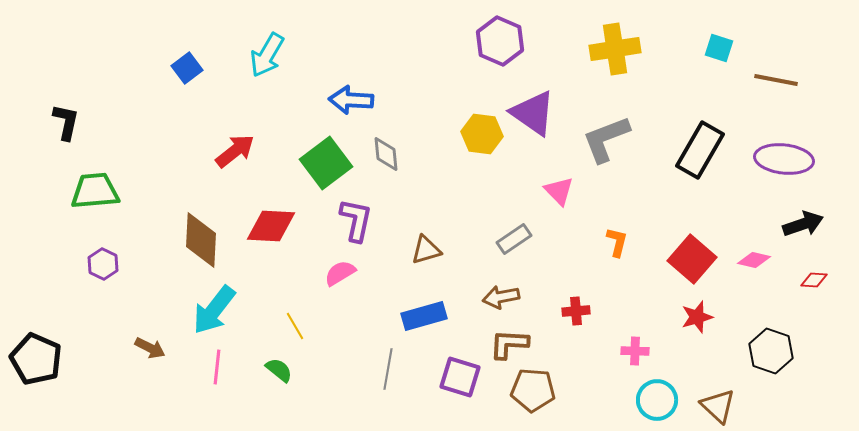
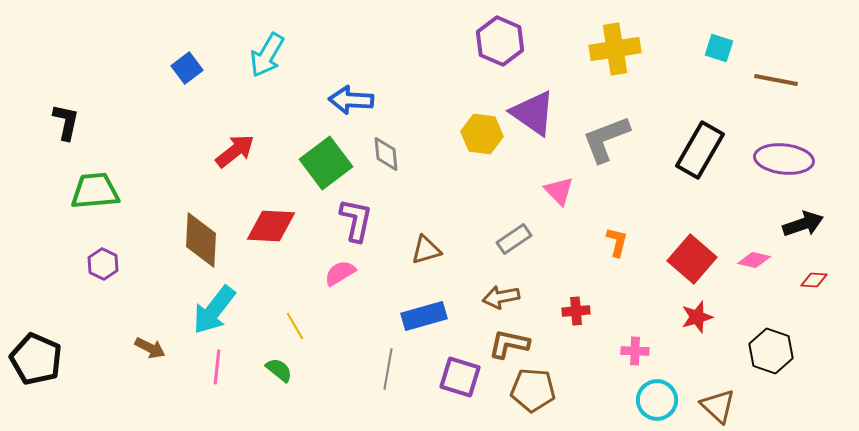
brown L-shape at (509, 344): rotated 9 degrees clockwise
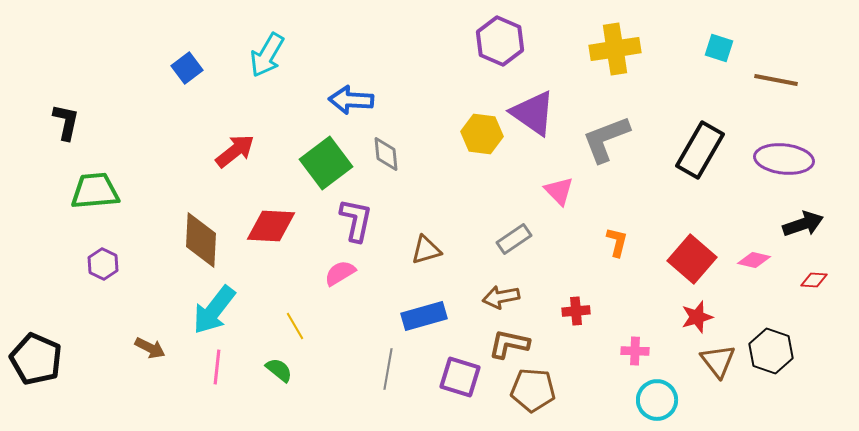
brown triangle at (718, 406): moved 45 px up; rotated 9 degrees clockwise
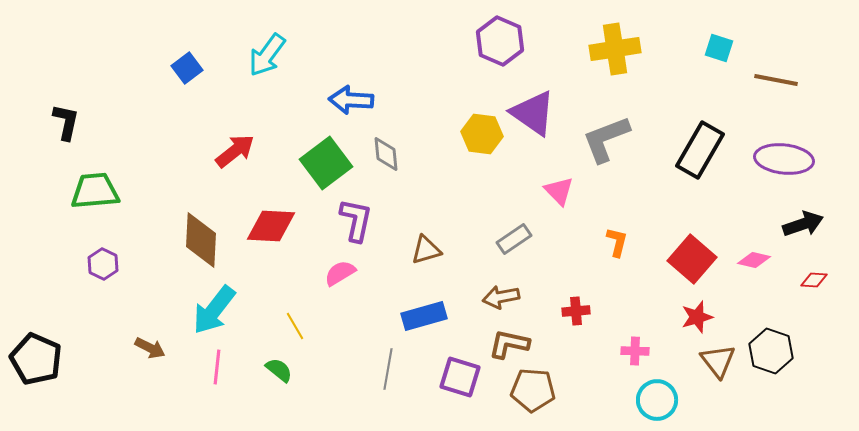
cyan arrow at (267, 55): rotated 6 degrees clockwise
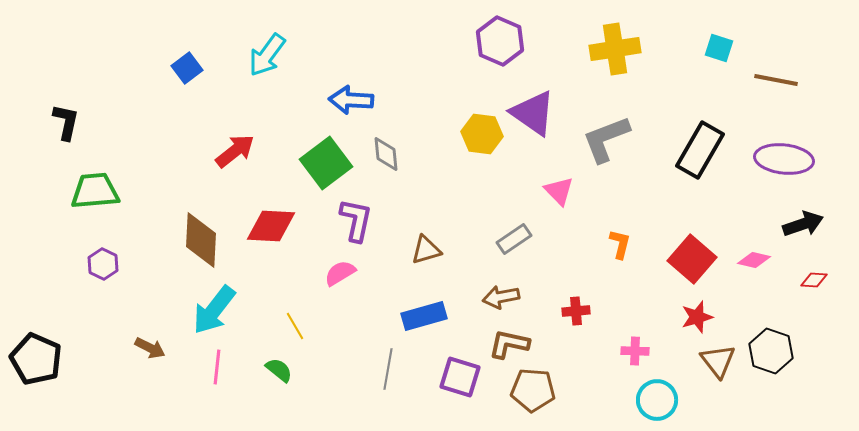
orange L-shape at (617, 242): moved 3 px right, 2 px down
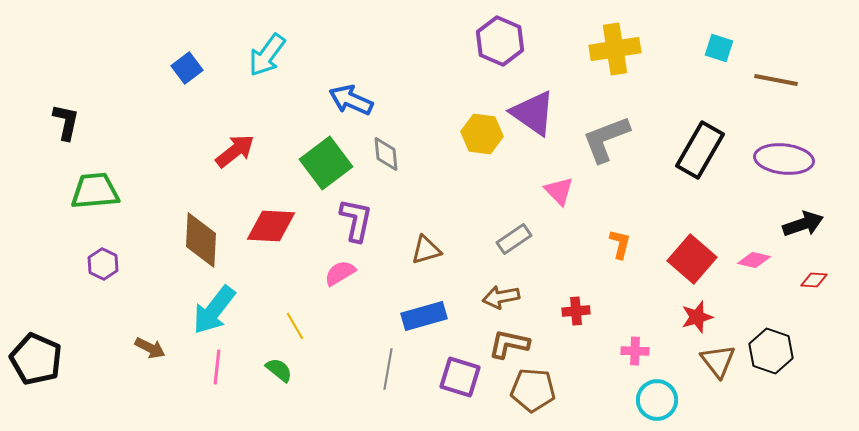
blue arrow at (351, 100): rotated 21 degrees clockwise
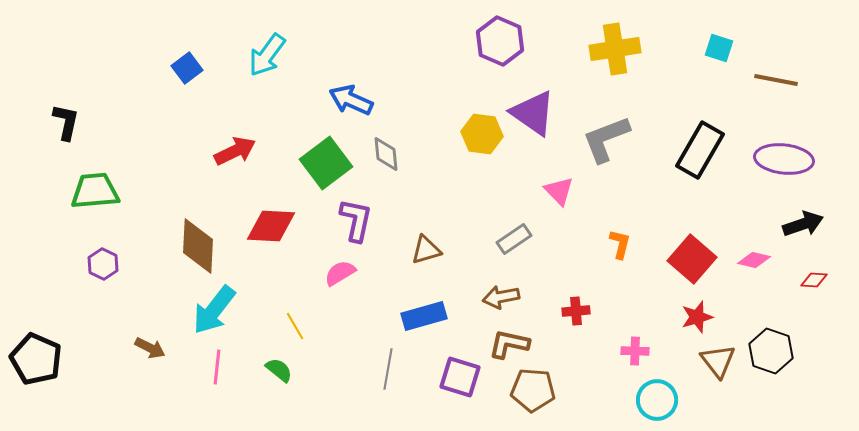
red arrow at (235, 151): rotated 12 degrees clockwise
brown diamond at (201, 240): moved 3 px left, 6 px down
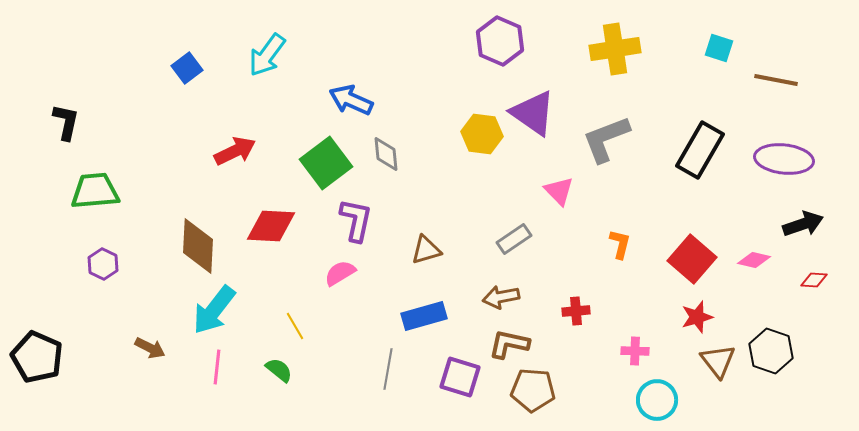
black pentagon at (36, 359): moved 1 px right, 2 px up
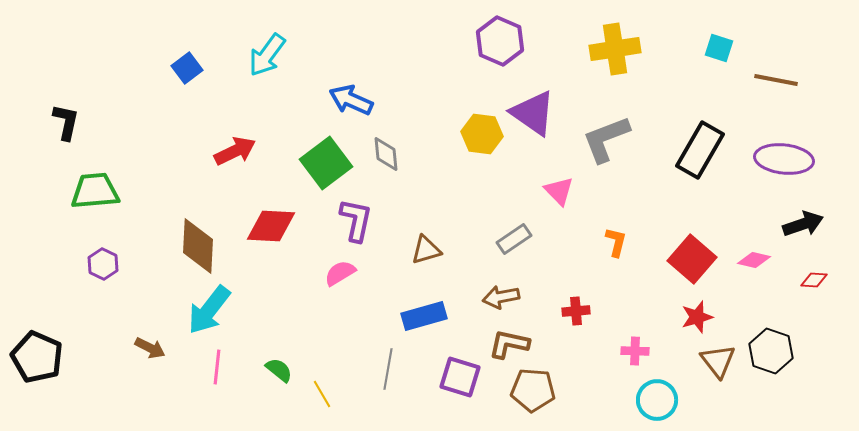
orange L-shape at (620, 244): moved 4 px left, 2 px up
cyan arrow at (214, 310): moved 5 px left
yellow line at (295, 326): moved 27 px right, 68 px down
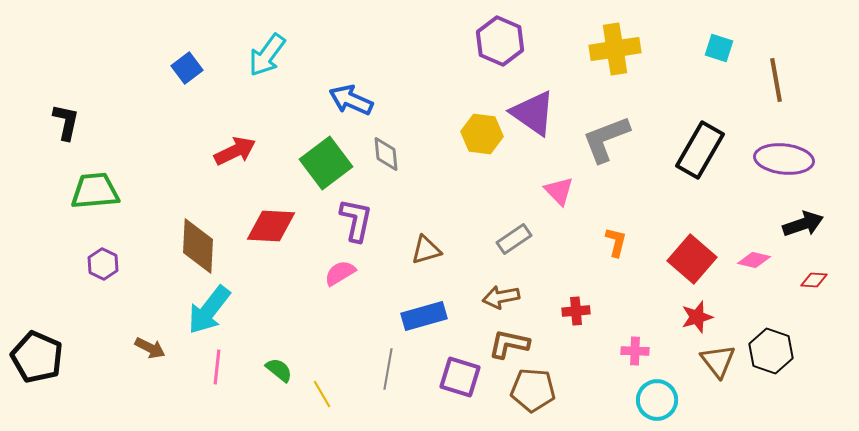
brown line at (776, 80): rotated 69 degrees clockwise
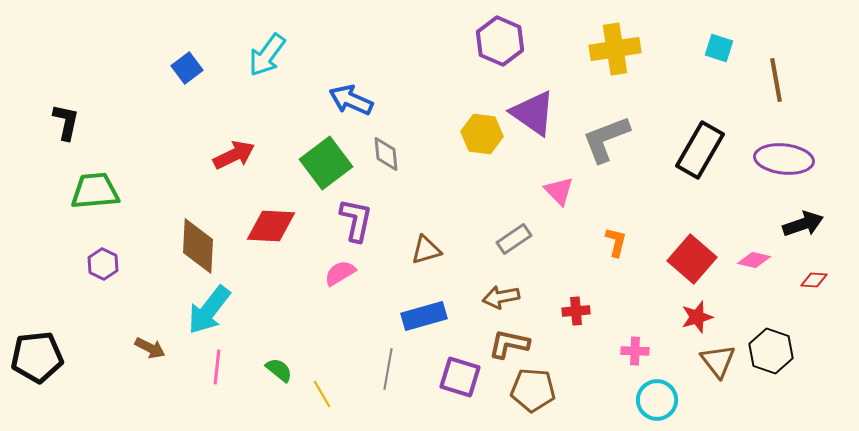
red arrow at (235, 151): moved 1 px left, 4 px down
black pentagon at (37, 357): rotated 30 degrees counterclockwise
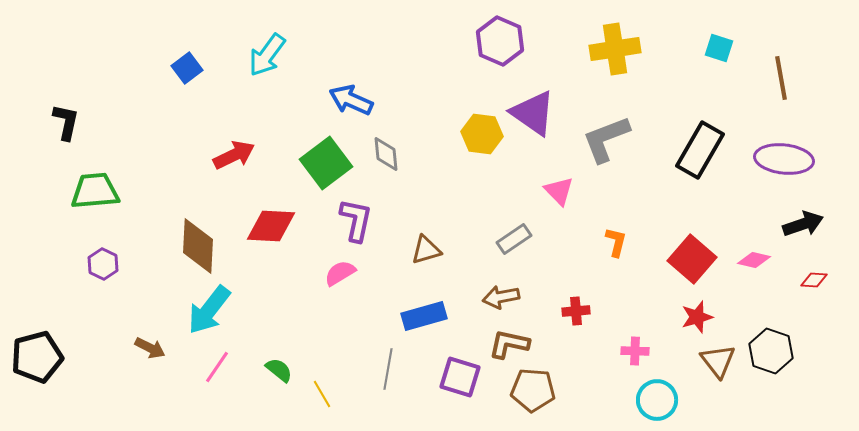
brown line at (776, 80): moved 5 px right, 2 px up
black pentagon at (37, 357): rotated 9 degrees counterclockwise
pink line at (217, 367): rotated 28 degrees clockwise
